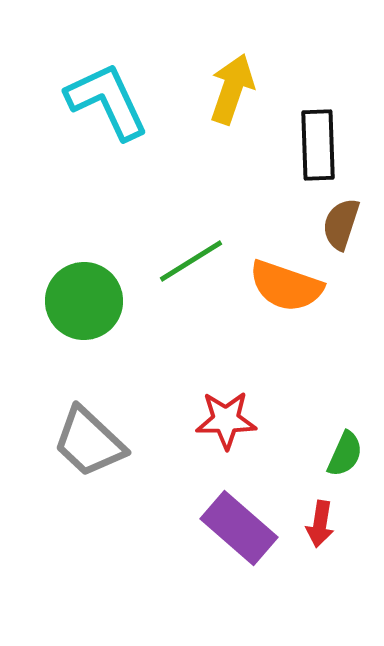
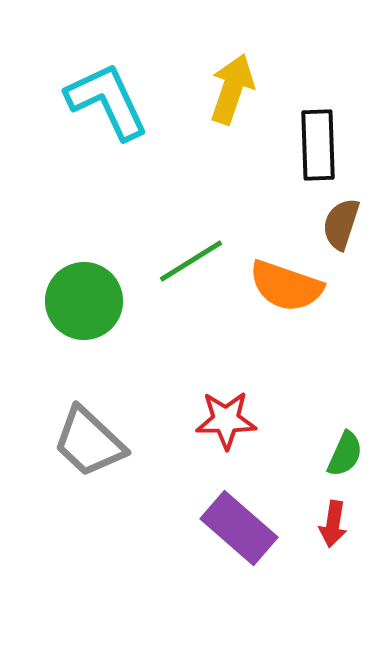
red arrow: moved 13 px right
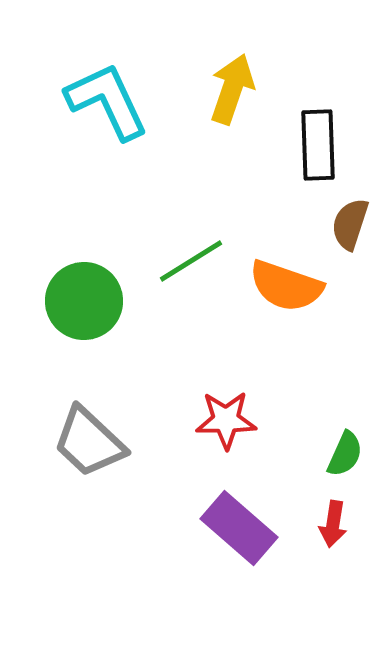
brown semicircle: moved 9 px right
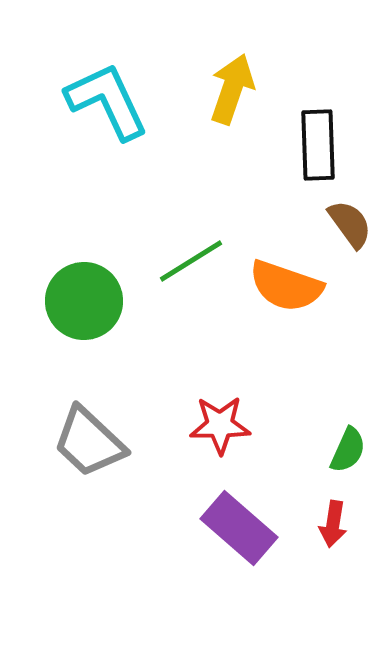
brown semicircle: rotated 126 degrees clockwise
red star: moved 6 px left, 5 px down
green semicircle: moved 3 px right, 4 px up
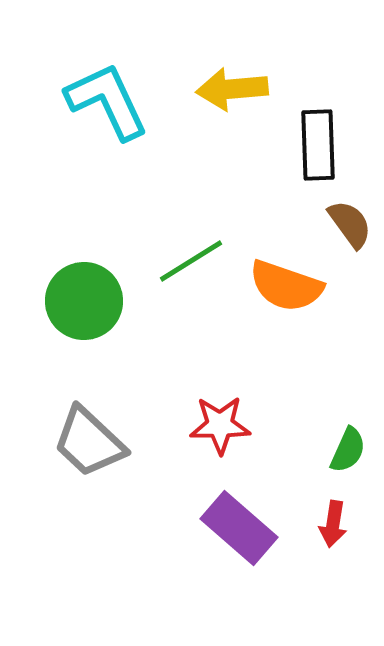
yellow arrow: rotated 114 degrees counterclockwise
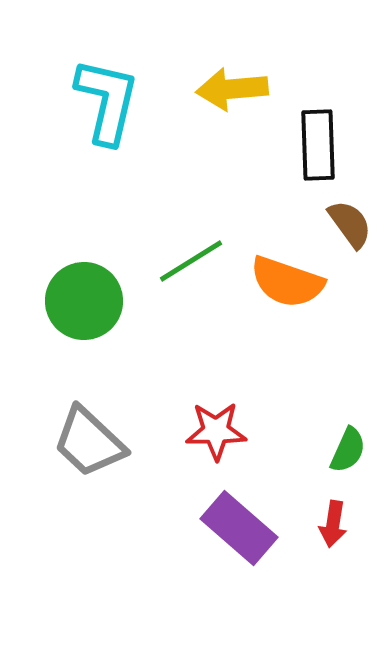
cyan L-shape: rotated 38 degrees clockwise
orange semicircle: moved 1 px right, 4 px up
red star: moved 4 px left, 6 px down
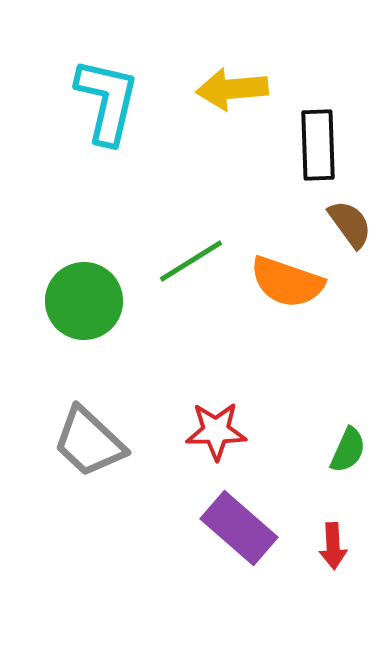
red arrow: moved 22 px down; rotated 12 degrees counterclockwise
